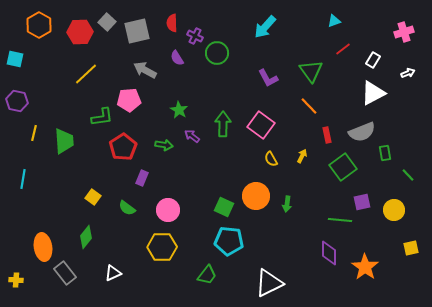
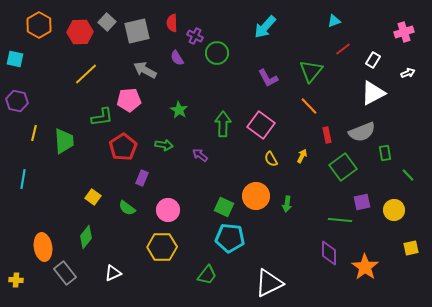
green triangle at (311, 71): rotated 15 degrees clockwise
purple arrow at (192, 136): moved 8 px right, 19 px down
cyan pentagon at (229, 241): moved 1 px right, 3 px up
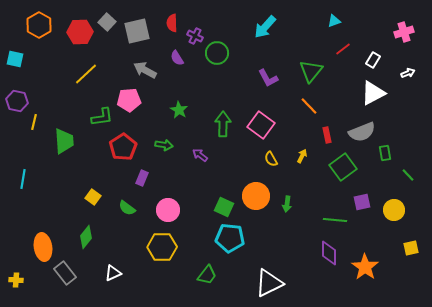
yellow line at (34, 133): moved 11 px up
green line at (340, 220): moved 5 px left
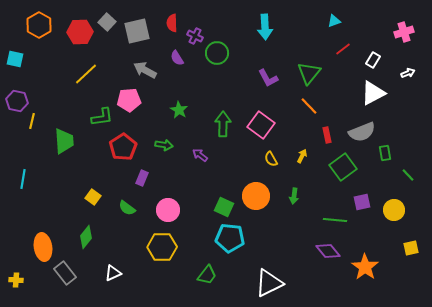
cyan arrow at (265, 27): rotated 45 degrees counterclockwise
green triangle at (311, 71): moved 2 px left, 2 px down
yellow line at (34, 122): moved 2 px left, 1 px up
green arrow at (287, 204): moved 7 px right, 8 px up
purple diamond at (329, 253): moved 1 px left, 2 px up; rotated 40 degrees counterclockwise
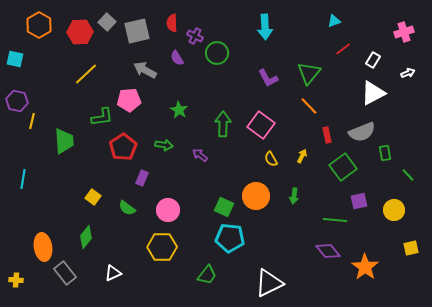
purple square at (362, 202): moved 3 px left, 1 px up
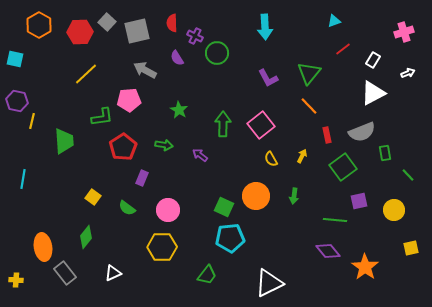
pink square at (261, 125): rotated 16 degrees clockwise
cyan pentagon at (230, 238): rotated 12 degrees counterclockwise
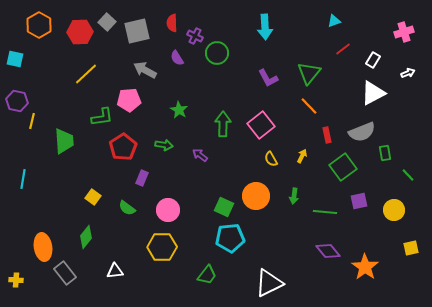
green line at (335, 220): moved 10 px left, 8 px up
white triangle at (113, 273): moved 2 px right, 2 px up; rotated 18 degrees clockwise
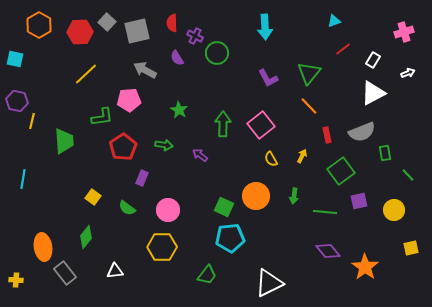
green square at (343, 167): moved 2 px left, 4 px down
